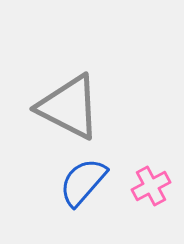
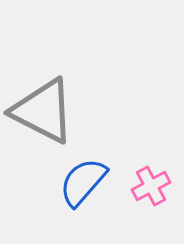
gray triangle: moved 26 px left, 4 px down
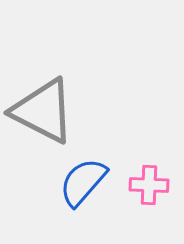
pink cross: moved 2 px left, 1 px up; rotated 30 degrees clockwise
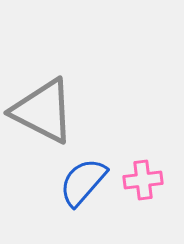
pink cross: moved 6 px left, 5 px up; rotated 9 degrees counterclockwise
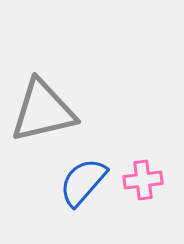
gray triangle: rotated 40 degrees counterclockwise
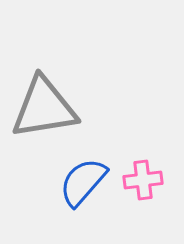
gray triangle: moved 1 px right, 3 px up; rotated 4 degrees clockwise
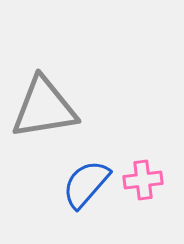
blue semicircle: moved 3 px right, 2 px down
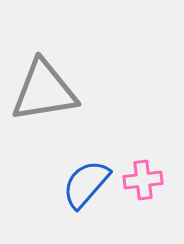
gray triangle: moved 17 px up
